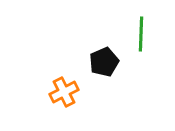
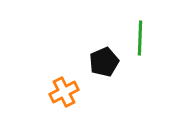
green line: moved 1 px left, 4 px down
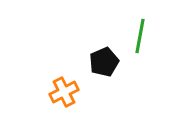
green line: moved 2 px up; rotated 8 degrees clockwise
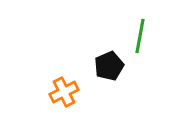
black pentagon: moved 5 px right, 4 px down
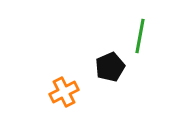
black pentagon: moved 1 px right, 1 px down
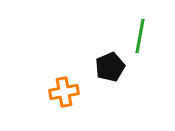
orange cross: rotated 16 degrees clockwise
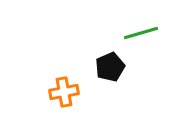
green line: moved 1 px right, 3 px up; rotated 64 degrees clockwise
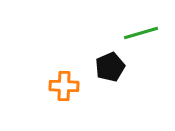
orange cross: moved 6 px up; rotated 12 degrees clockwise
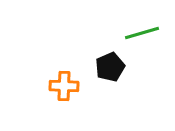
green line: moved 1 px right
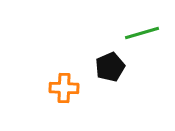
orange cross: moved 2 px down
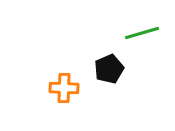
black pentagon: moved 1 px left, 2 px down
